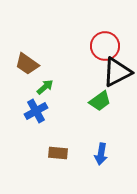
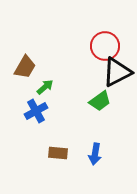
brown trapezoid: moved 2 px left, 3 px down; rotated 95 degrees counterclockwise
blue arrow: moved 6 px left
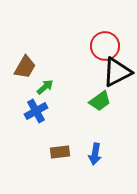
brown rectangle: moved 2 px right, 1 px up; rotated 12 degrees counterclockwise
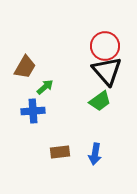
black triangle: moved 10 px left, 1 px up; rotated 44 degrees counterclockwise
blue cross: moved 3 px left; rotated 25 degrees clockwise
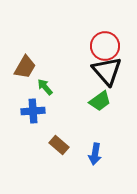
green arrow: rotated 90 degrees counterclockwise
brown rectangle: moved 1 px left, 7 px up; rotated 48 degrees clockwise
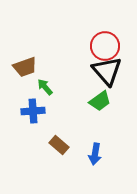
brown trapezoid: rotated 40 degrees clockwise
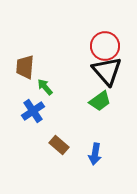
brown trapezoid: rotated 115 degrees clockwise
blue cross: rotated 30 degrees counterclockwise
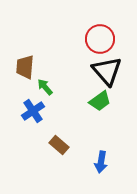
red circle: moved 5 px left, 7 px up
blue arrow: moved 6 px right, 8 px down
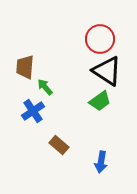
black triangle: rotated 16 degrees counterclockwise
